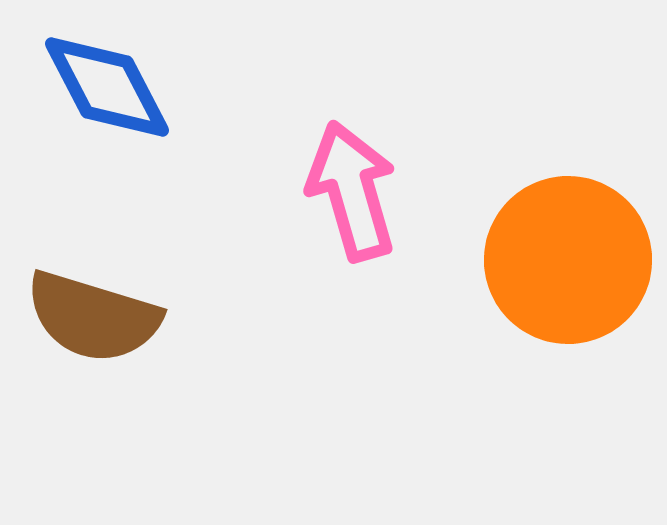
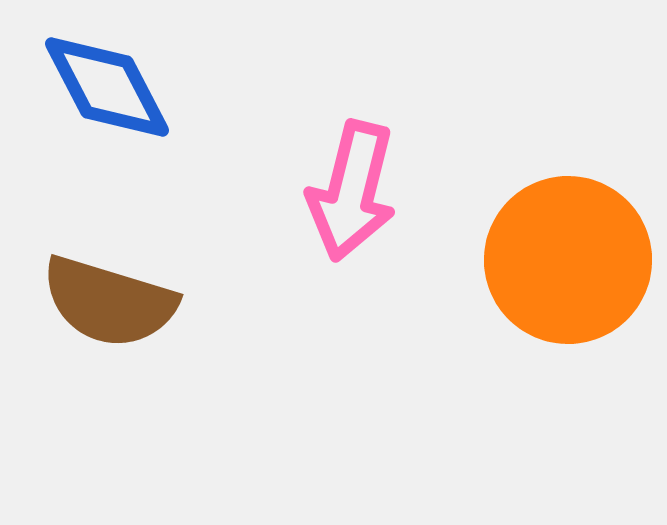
pink arrow: rotated 150 degrees counterclockwise
brown semicircle: moved 16 px right, 15 px up
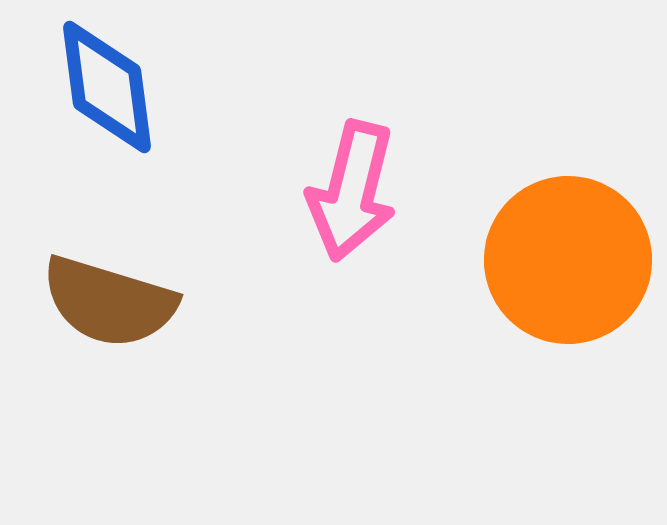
blue diamond: rotated 20 degrees clockwise
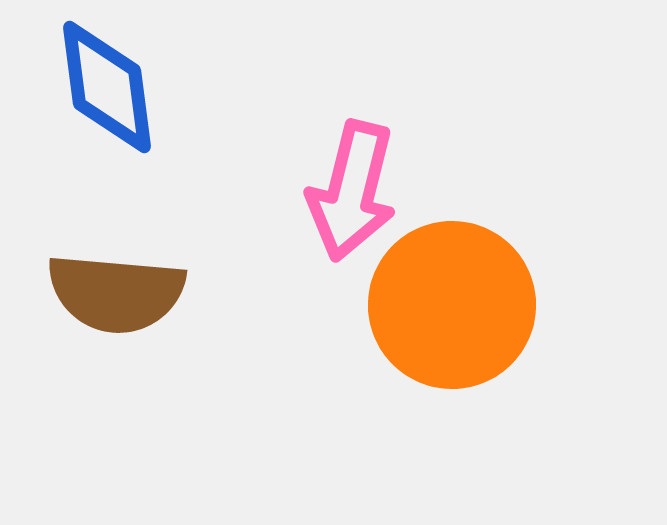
orange circle: moved 116 px left, 45 px down
brown semicircle: moved 7 px right, 9 px up; rotated 12 degrees counterclockwise
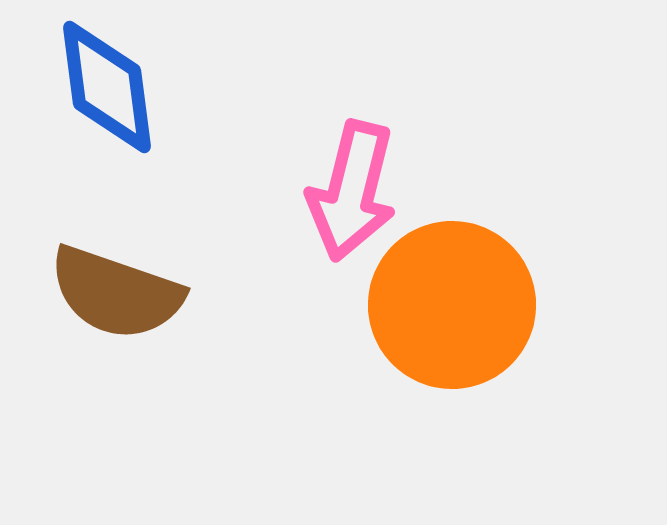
brown semicircle: rotated 14 degrees clockwise
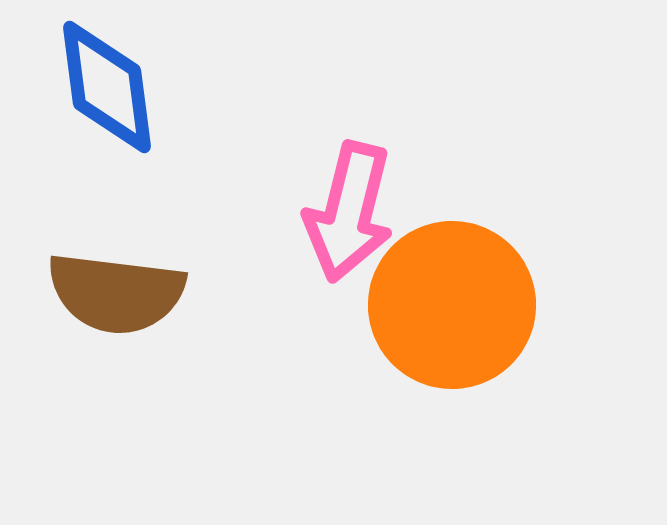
pink arrow: moved 3 px left, 21 px down
brown semicircle: rotated 12 degrees counterclockwise
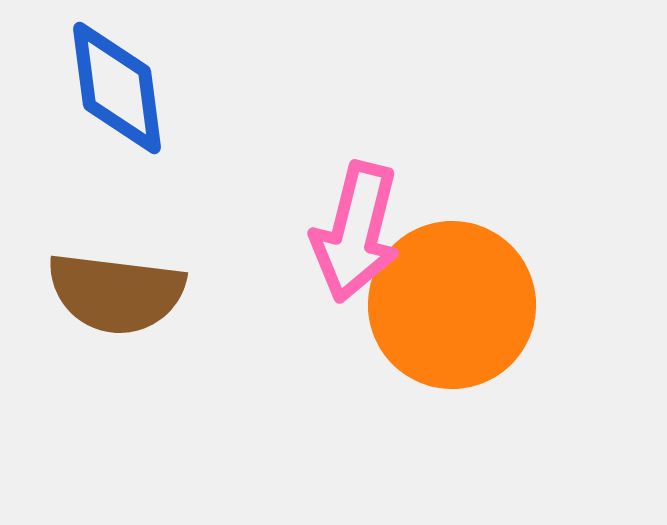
blue diamond: moved 10 px right, 1 px down
pink arrow: moved 7 px right, 20 px down
